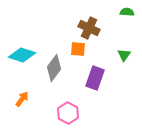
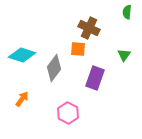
green semicircle: rotated 88 degrees counterclockwise
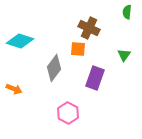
cyan diamond: moved 2 px left, 14 px up
orange arrow: moved 8 px left, 10 px up; rotated 77 degrees clockwise
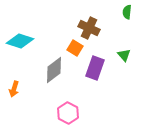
orange square: moved 3 px left, 1 px up; rotated 28 degrees clockwise
green triangle: rotated 16 degrees counterclockwise
gray diamond: moved 2 px down; rotated 16 degrees clockwise
purple rectangle: moved 10 px up
orange arrow: rotated 84 degrees clockwise
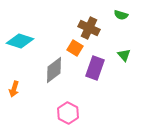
green semicircle: moved 6 px left, 3 px down; rotated 80 degrees counterclockwise
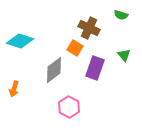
pink hexagon: moved 1 px right, 6 px up
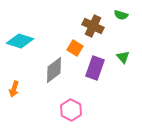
brown cross: moved 4 px right, 2 px up
green triangle: moved 1 px left, 2 px down
pink hexagon: moved 2 px right, 3 px down
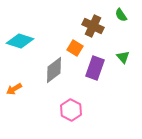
green semicircle: rotated 40 degrees clockwise
orange arrow: rotated 42 degrees clockwise
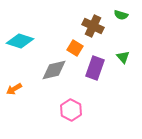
green semicircle: rotated 40 degrees counterclockwise
gray diamond: rotated 24 degrees clockwise
